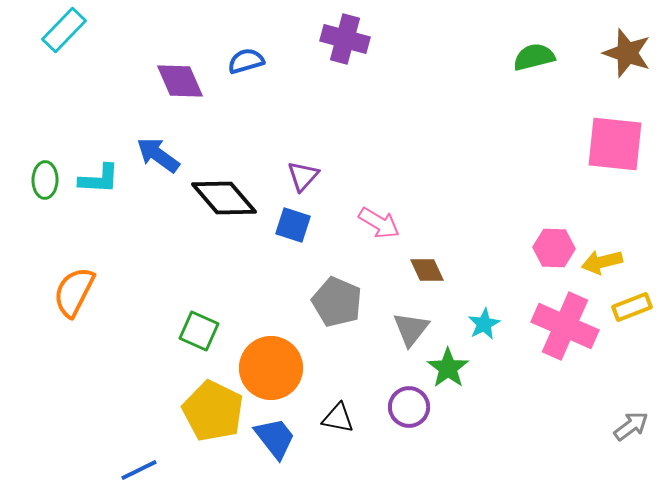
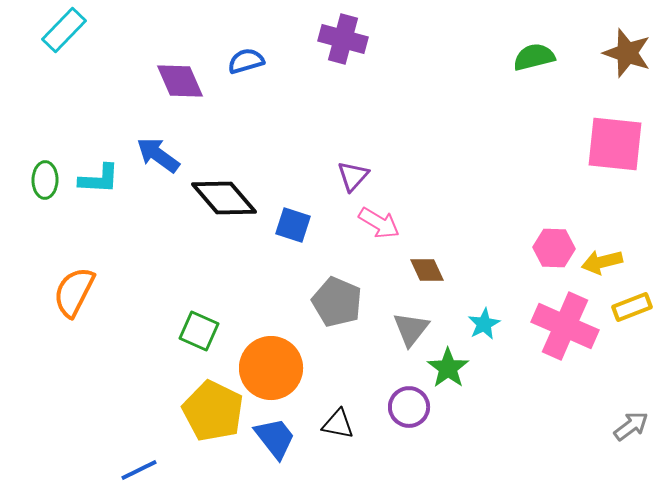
purple cross: moved 2 px left
purple triangle: moved 50 px right
black triangle: moved 6 px down
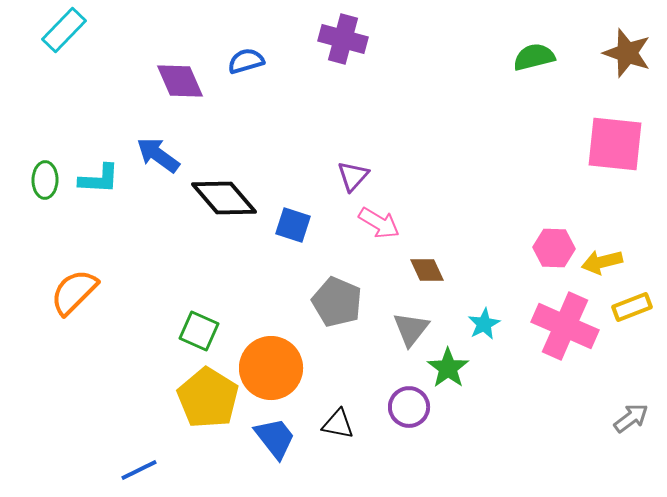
orange semicircle: rotated 18 degrees clockwise
yellow pentagon: moved 5 px left, 13 px up; rotated 6 degrees clockwise
gray arrow: moved 8 px up
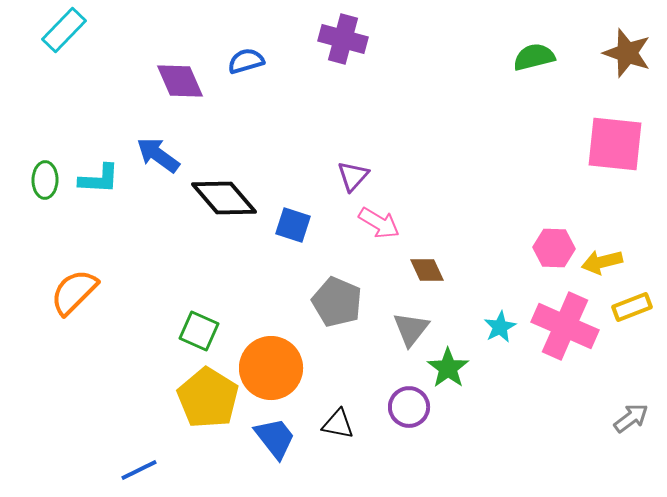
cyan star: moved 16 px right, 3 px down
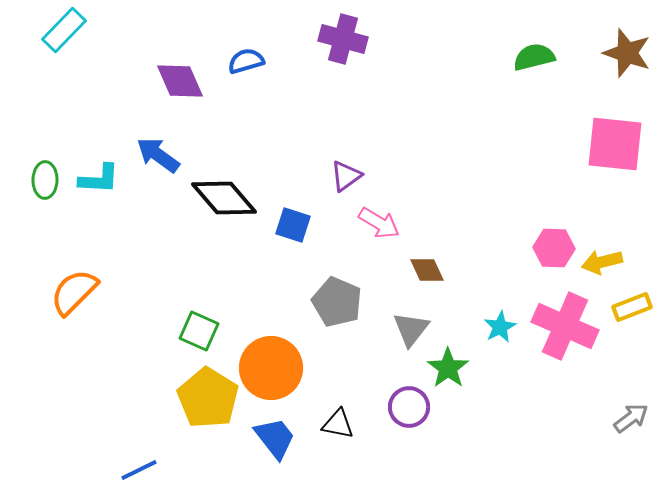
purple triangle: moved 7 px left; rotated 12 degrees clockwise
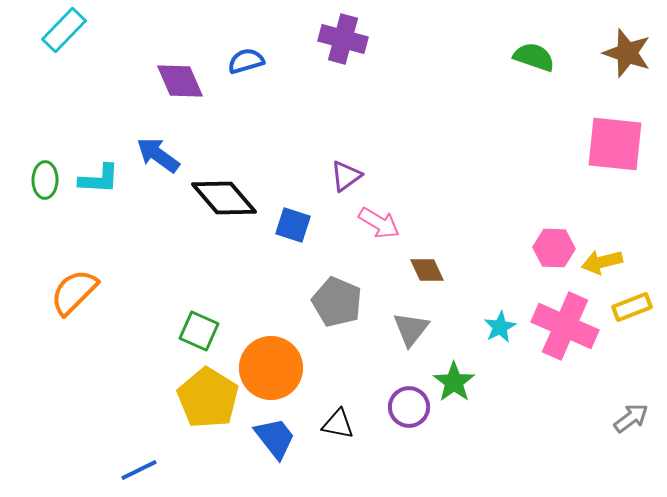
green semicircle: rotated 33 degrees clockwise
green star: moved 6 px right, 14 px down
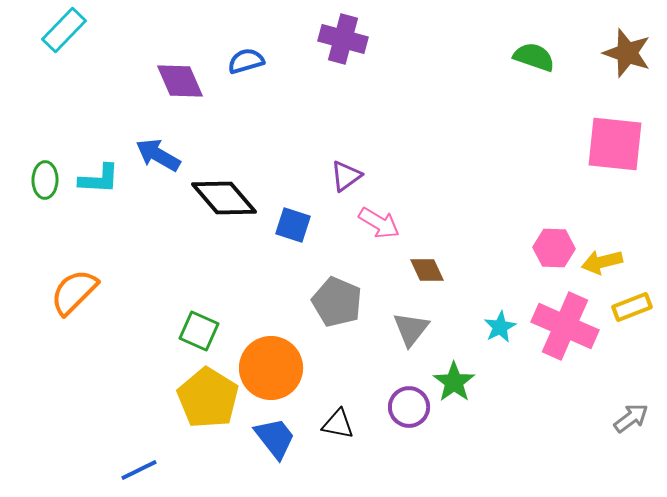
blue arrow: rotated 6 degrees counterclockwise
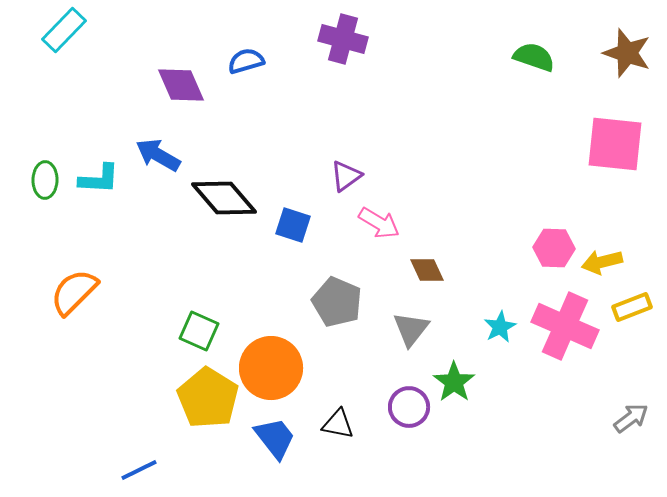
purple diamond: moved 1 px right, 4 px down
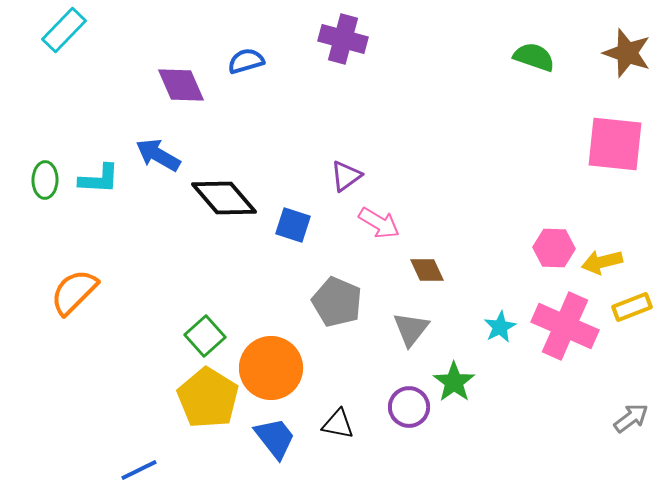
green square: moved 6 px right, 5 px down; rotated 24 degrees clockwise
